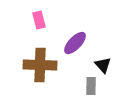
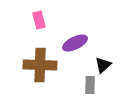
purple ellipse: rotated 20 degrees clockwise
black triangle: rotated 30 degrees clockwise
gray rectangle: moved 1 px left, 1 px up
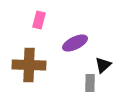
pink rectangle: rotated 30 degrees clockwise
brown cross: moved 11 px left
gray rectangle: moved 2 px up
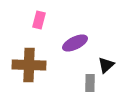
black triangle: moved 3 px right
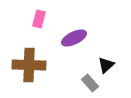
pink rectangle: moved 1 px up
purple ellipse: moved 1 px left, 5 px up
gray rectangle: rotated 42 degrees counterclockwise
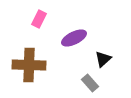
pink rectangle: rotated 12 degrees clockwise
black triangle: moved 3 px left, 6 px up
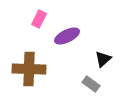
purple ellipse: moved 7 px left, 2 px up
brown cross: moved 4 px down
gray rectangle: moved 1 px right, 1 px down; rotated 12 degrees counterclockwise
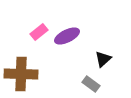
pink rectangle: moved 13 px down; rotated 24 degrees clockwise
brown cross: moved 8 px left, 5 px down
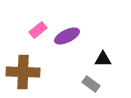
pink rectangle: moved 1 px left, 2 px up
black triangle: rotated 42 degrees clockwise
brown cross: moved 2 px right, 2 px up
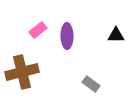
purple ellipse: rotated 65 degrees counterclockwise
black triangle: moved 13 px right, 24 px up
brown cross: moved 1 px left; rotated 16 degrees counterclockwise
